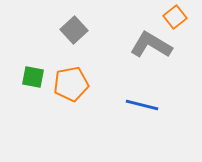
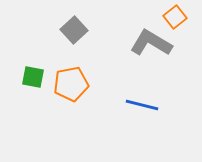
gray L-shape: moved 2 px up
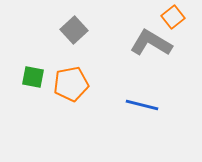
orange square: moved 2 px left
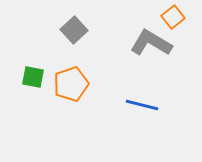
orange pentagon: rotated 8 degrees counterclockwise
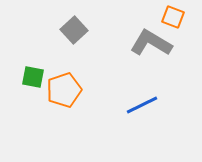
orange square: rotated 30 degrees counterclockwise
orange pentagon: moved 7 px left, 6 px down
blue line: rotated 40 degrees counterclockwise
